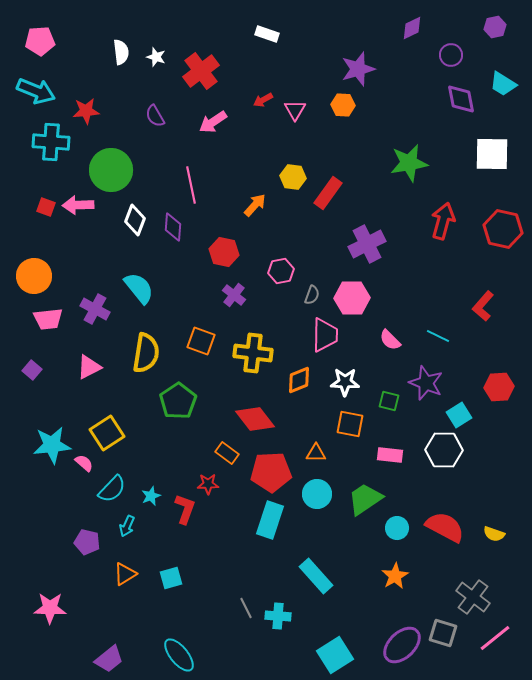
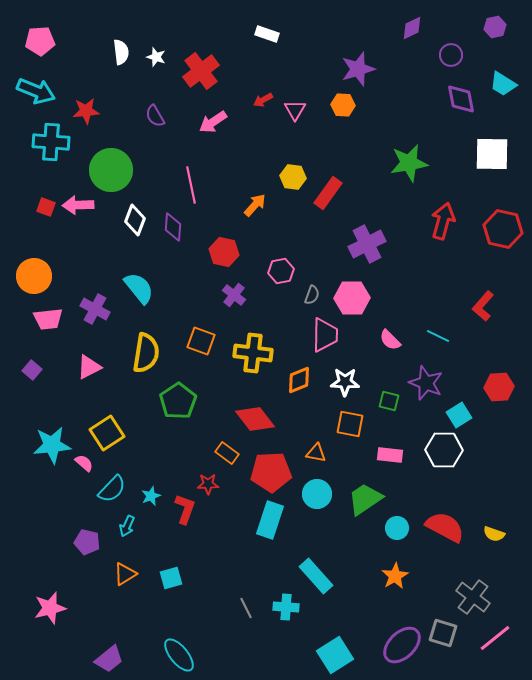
orange triangle at (316, 453): rotated 10 degrees clockwise
pink star at (50, 608): rotated 16 degrees counterclockwise
cyan cross at (278, 616): moved 8 px right, 9 px up
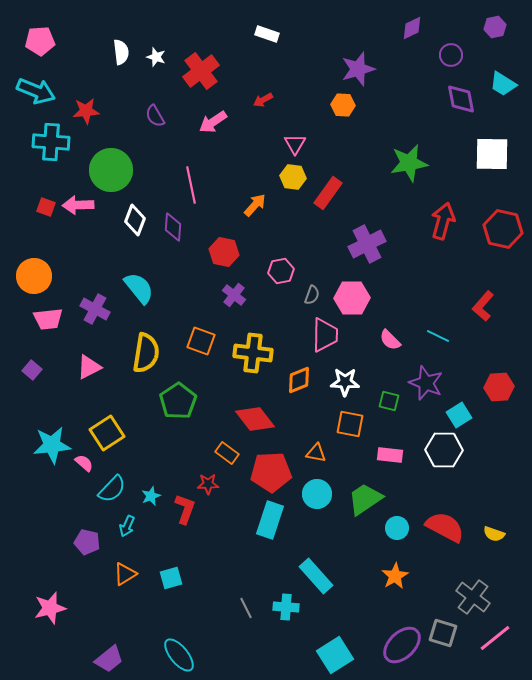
pink triangle at (295, 110): moved 34 px down
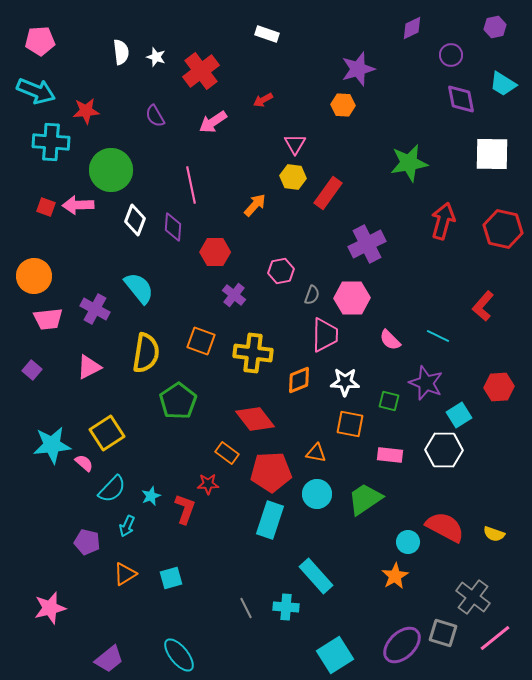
red hexagon at (224, 252): moved 9 px left; rotated 12 degrees counterclockwise
cyan circle at (397, 528): moved 11 px right, 14 px down
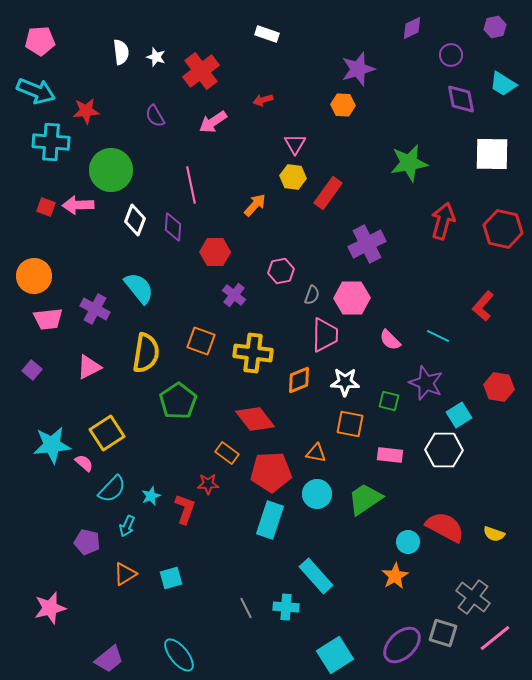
red arrow at (263, 100): rotated 12 degrees clockwise
red hexagon at (499, 387): rotated 12 degrees clockwise
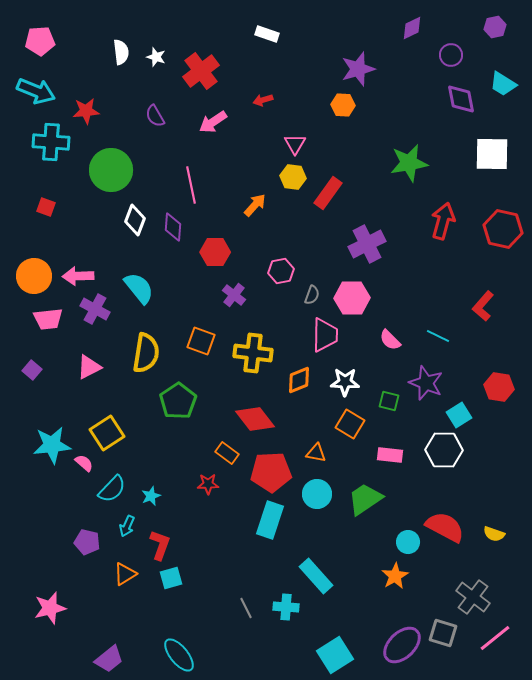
pink arrow at (78, 205): moved 71 px down
orange square at (350, 424): rotated 20 degrees clockwise
red L-shape at (185, 509): moved 25 px left, 36 px down
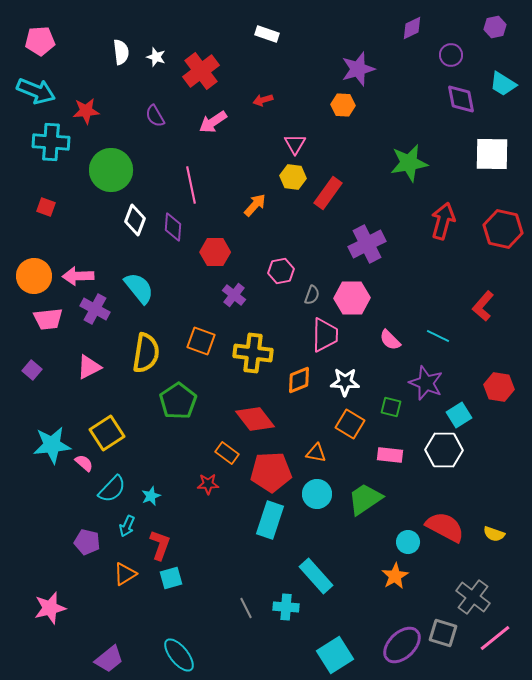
green square at (389, 401): moved 2 px right, 6 px down
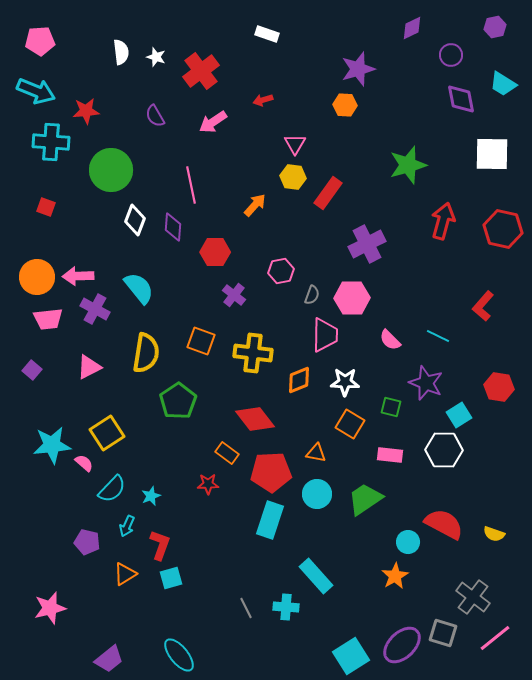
orange hexagon at (343, 105): moved 2 px right
green star at (409, 163): moved 1 px left, 2 px down; rotated 6 degrees counterclockwise
orange circle at (34, 276): moved 3 px right, 1 px down
red semicircle at (445, 527): moved 1 px left, 3 px up
cyan square at (335, 655): moved 16 px right, 1 px down
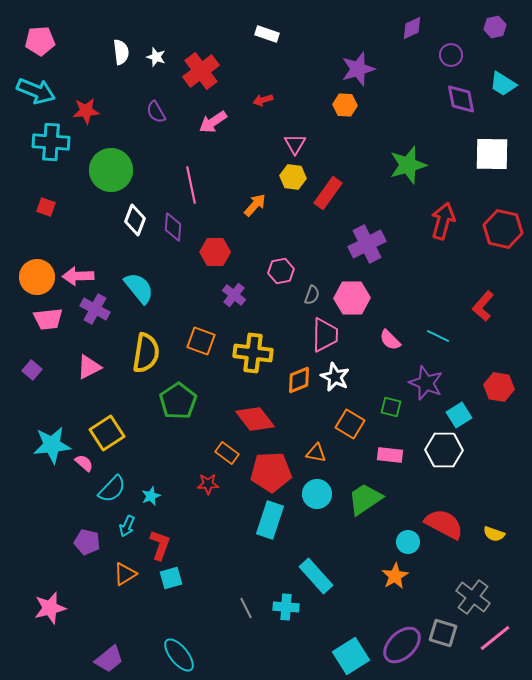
purple semicircle at (155, 116): moved 1 px right, 4 px up
white star at (345, 382): moved 10 px left, 5 px up; rotated 24 degrees clockwise
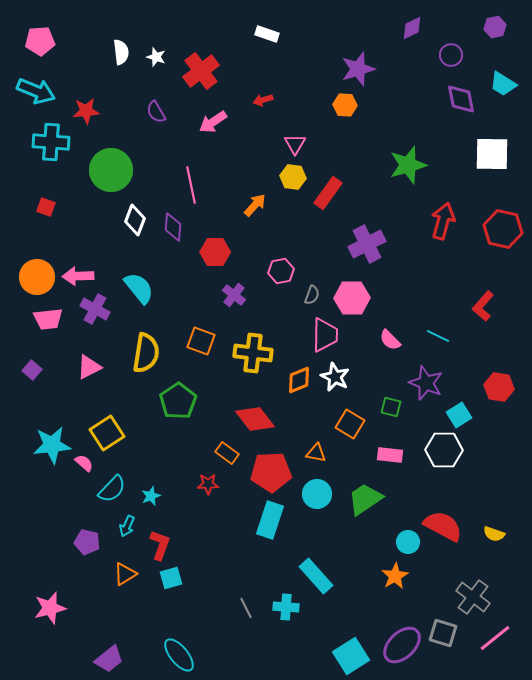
red semicircle at (444, 524): moved 1 px left, 2 px down
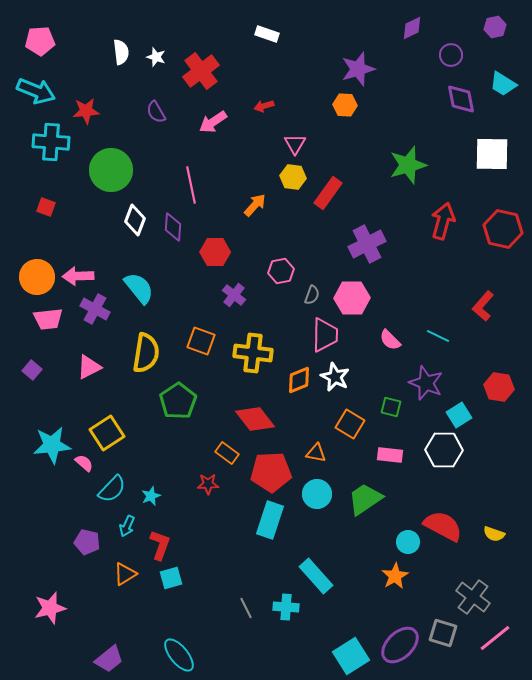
red arrow at (263, 100): moved 1 px right, 6 px down
purple ellipse at (402, 645): moved 2 px left
